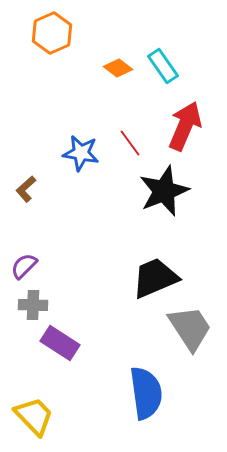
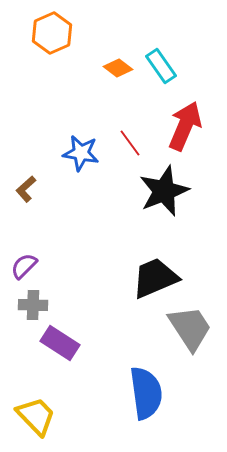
cyan rectangle: moved 2 px left
yellow trapezoid: moved 2 px right
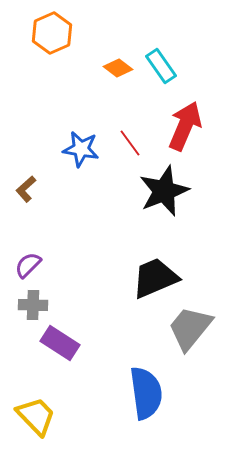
blue star: moved 4 px up
purple semicircle: moved 4 px right, 1 px up
gray trapezoid: rotated 108 degrees counterclockwise
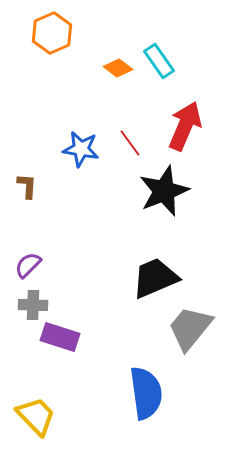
cyan rectangle: moved 2 px left, 5 px up
brown L-shape: moved 1 px right, 3 px up; rotated 136 degrees clockwise
purple rectangle: moved 6 px up; rotated 15 degrees counterclockwise
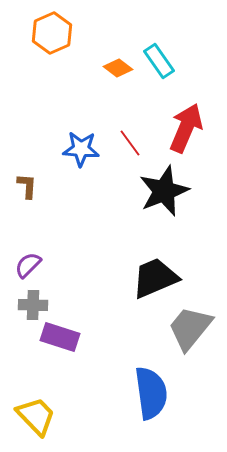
red arrow: moved 1 px right, 2 px down
blue star: rotated 6 degrees counterclockwise
blue semicircle: moved 5 px right
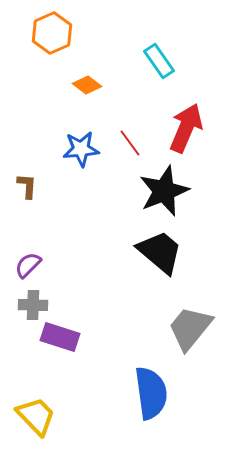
orange diamond: moved 31 px left, 17 px down
blue star: rotated 9 degrees counterclockwise
black trapezoid: moved 5 px right, 26 px up; rotated 63 degrees clockwise
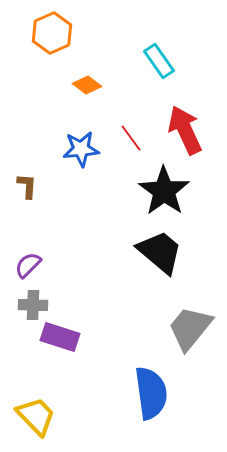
red arrow: moved 1 px left, 2 px down; rotated 48 degrees counterclockwise
red line: moved 1 px right, 5 px up
black star: rotated 15 degrees counterclockwise
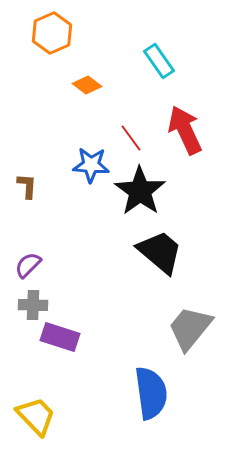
blue star: moved 10 px right, 16 px down; rotated 9 degrees clockwise
black star: moved 24 px left
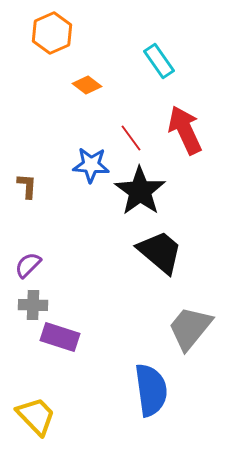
blue semicircle: moved 3 px up
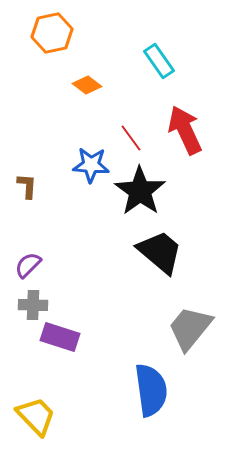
orange hexagon: rotated 12 degrees clockwise
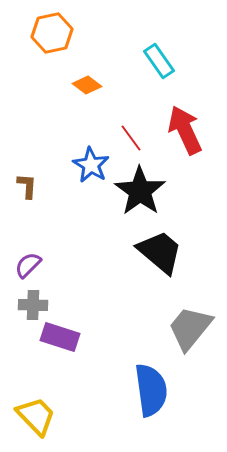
blue star: rotated 27 degrees clockwise
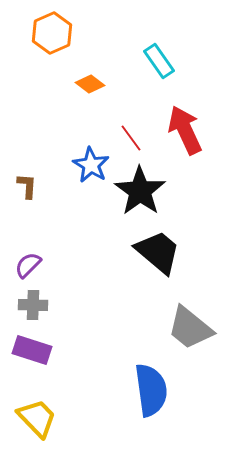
orange hexagon: rotated 12 degrees counterclockwise
orange diamond: moved 3 px right, 1 px up
black trapezoid: moved 2 px left
gray trapezoid: rotated 90 degrees counterclockwise
purple rectangle: moved 28 px left, 13 px down
yellow trapezoid: moved 1 px right, 2 px down
